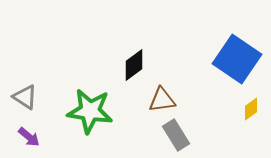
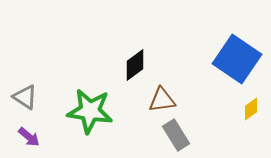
black diamond: moved 1 px right
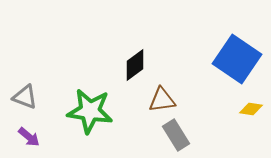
gray triangle: rotated 12 degrees counterclockwise
yellow diamond: rotated 45 degrees clockwise
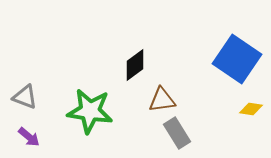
gray rectangle: moved 1 px right, 2 px up
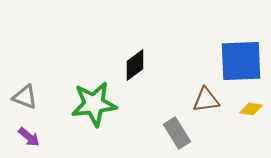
blue square: moved 4 px right, 2 px down; rotated 36 degrees counterclockwise
brown triangle: moved 44 px right
green star: moved 4 px right, 7 px up; rotated 15 degrees counterclockwise
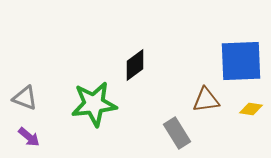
gray triangle: moved 1 px down
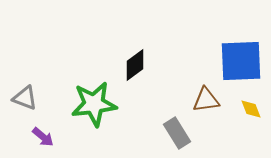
yellow diamond: rotated 60 degrees clockwise
purple arrow: moved 14 px right
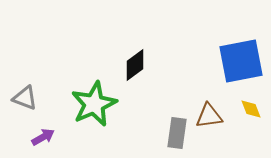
blue square: rotated 9 degrees counterclockwise
brown triangle: moved 3 px right, 16 px down
green star: rotated 18 degrees counterclockwise
gray rectangle: rotated 40 degrees clockwise
purple arrow: rotated 70 degrees counterclockwise
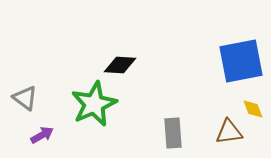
black diamond: moved 15 px left; rotated 40 degrees clockwise
gray triangle: rotated 16 degrees clockwise
yellow diamond: moved 2 px right
brown triangle: moved 20 px right, 16 px down
gray rectangle: moved 4 px left; rotated 12 degrees counterclockwise
purple arrow: moved 1 px left, 2 px up
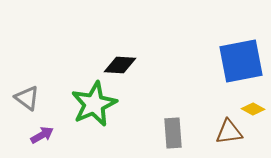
gray triangle: moved 2 px right
yellow diamond: rotated 40 degrees counterclockwise
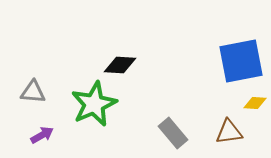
gray triangle: moved 6 px right, 6 px up; rotated 32 degrees counterclockwise
yellow diamond: moved 2 px right, 6 px up; rotated 25 degrees counterclockwise
gray rectangle: rotated 36 degrees counterclockwise
